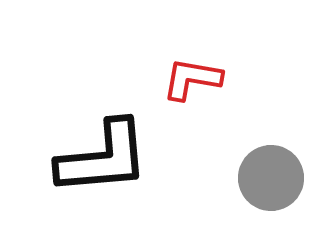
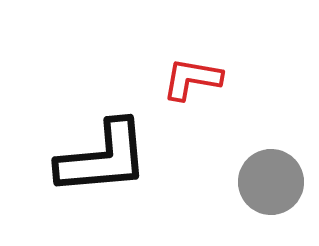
gray circle: moved 4 px down
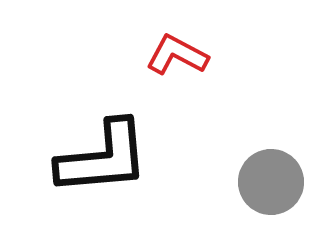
red L-shape: moved 15 px left, 24 px up; rotated 18 degrees clockwise
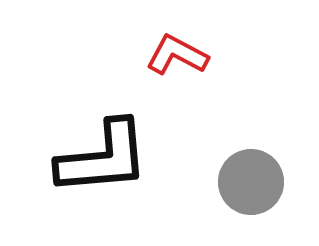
gray circle: moved 20 px left
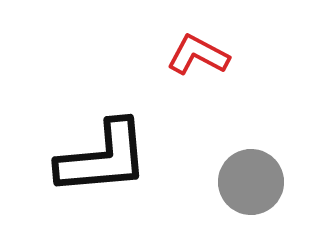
red L-shape: moved 21 px right
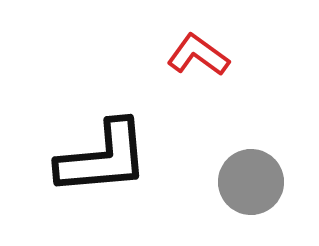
red L-shape: rotated 8 degrees clockwise
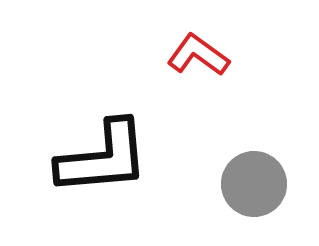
gray circle: moved 3 px right, 2 px down
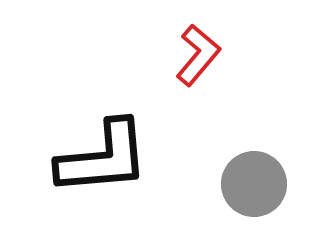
red L-shape: rotated 94 degrees clockwise
